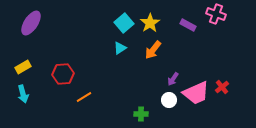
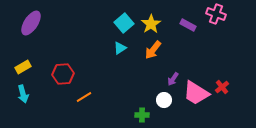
yellow star: moved 1 px right, 1 px down
pink trapezoid: rotated 56 degrees clockwise
white circle: moved 5 px left
green cross: moved 1 px right, 1 px down
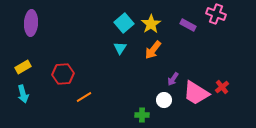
purple ellipse: rotated 30 degrees counterclockwise
cyan triangle: rotated 24 degrees counterclockwise
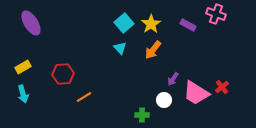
purple ellipse: rotated 35 degrees counterclockwise
cyan triangle: rotated 16 degrees counterclockwise
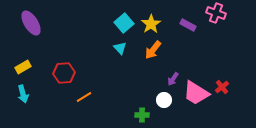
pink cross: moved 1 px up
red hexagon: moved 1 px right, 1 px up
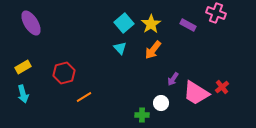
red hexagon: rotated 10 degrees counterclockwise
white circle: moved 3 px left, 3 px down
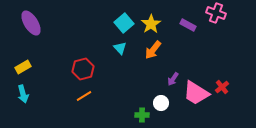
red hexagon: moved 19 px right, 4 px up
orange line: moved 1 px up
